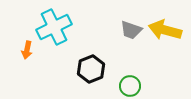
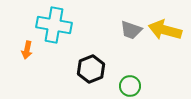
cyan cross: moved 2 px up; rotated 36 degrees clockwise
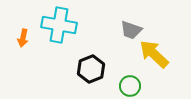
cyan cross: moved 5 px right
yellow arrow: moved 11 px left, 24 px down; rotated 28 degrees clockwise
orange arrow: moved 4 px left, 12 px up
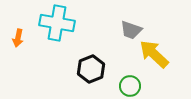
cyan cross: moved 2 px left, 2 px up
orange arrow: moved 5 px left
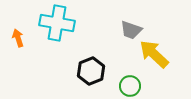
orange arrow: rotated 150 degrees clockwise
black hexagon: moved 2 px down
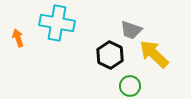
black hexagon: moved 19 px right, 16 px up; rotated 12 degrees counterclockwise
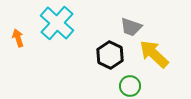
cyan cross: rotated 32 degrees clockwise
gray trapezoid: moved 3 px up
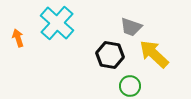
black hexagon: rotated 16 degrees counterclockwise
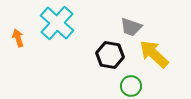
green circle: moved 1 px right
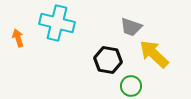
cyan cross: rotated 28 degrees counterclockwise
black hexagon: moved 2 px left, 5 px down
